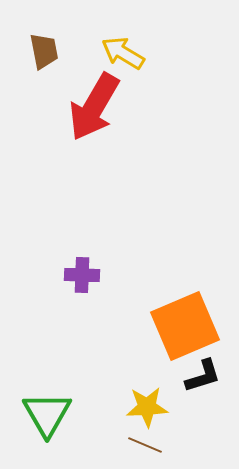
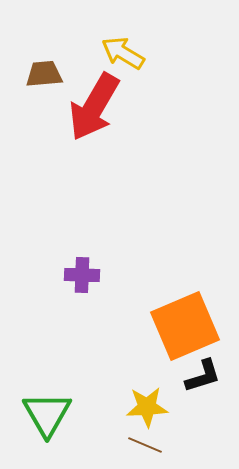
brown trapezoid: moved 23 px down; rotated 84 degrees counterclockwise
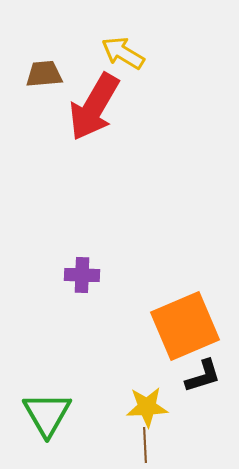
brown line: rotated 64 degrees clockwise
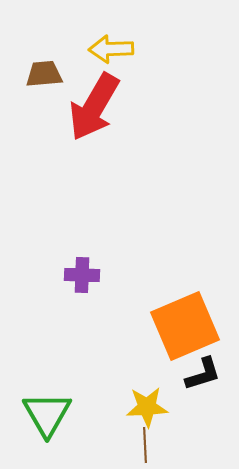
yellow arrow: moved 12 px left, 4 px up; rotated 33 degrees counterclockwise
black L-shape: moved 2 px up
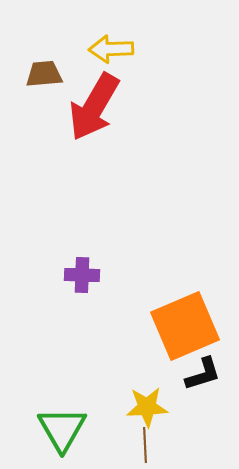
green triangle: moved 15 px right, 15 px down
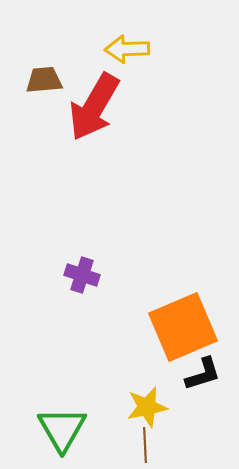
yellow arrow: moved 16 px right
brown trapezoid: moved 6 px down
purple cross: rotated 16 degrees clockwise
orange square: moved 2 px left, 1 px down
yellow star: rotated 9 degrees counterclockwise
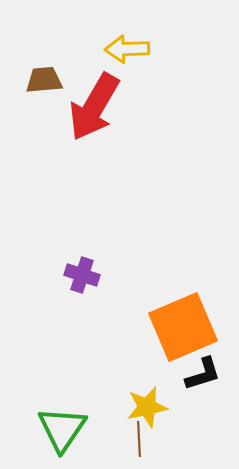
green triangle: rotated 4 degrees clockwise
brown line: moved 6 px left, 6 px up
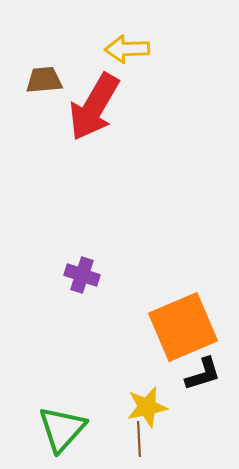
green triangle: rotated 8 degrees clockwise
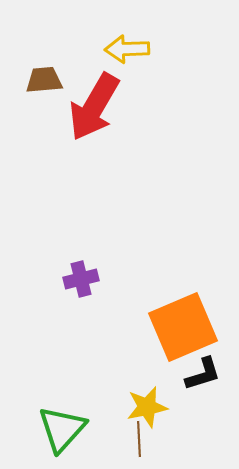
purple cross: moved 1 px left, 4 px down; rotated 32 degrees counterclockwise
